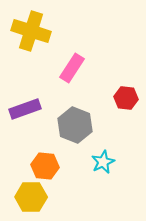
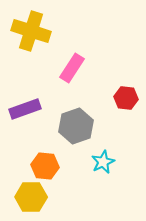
gray hexagon: moved 1 px right, 1 px down; rotated 20 degrees clockwise
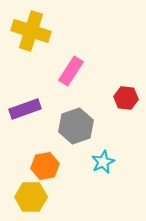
pink rectangle: moved 1 px left, 3 px down
orange hexagon: rotated 16 degrees counterclockwise
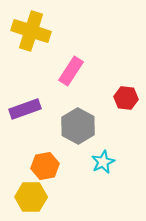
gray hexagon: moved 2 px right; rotated 12 degrees counterclockwise
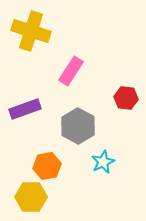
orange hexagon: moved 2 px right
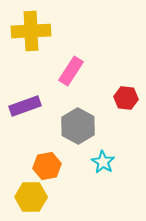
yellow cross: rotated 21 degrees counterclockwise
purple rectangle: moved 3 px up
cyan star: rotated 15 degrees counterclockwise
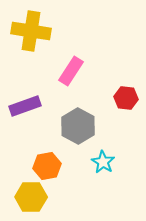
yellow cross: rotated 12 degrees clockwise
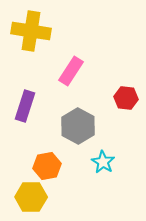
purple rectangle: rotated 52 degrees counterclockwise
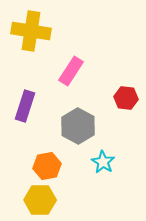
yellow hexagon: moved 9 px right, 3 px down
